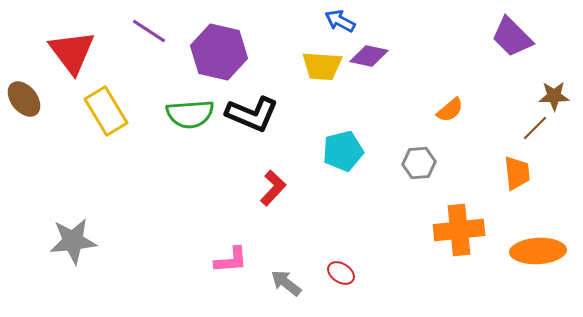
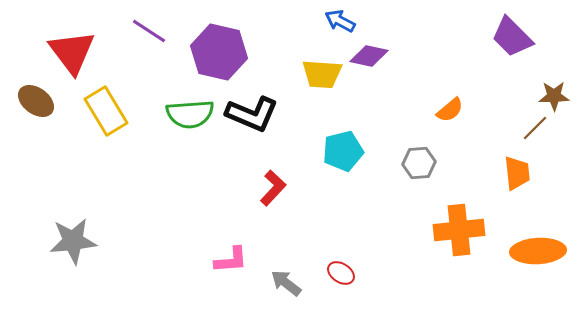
yellow trapezoid: moved 8 px down
brown ellipse: moved 12 px right, 2 px down; rotated 15 degrees counterclockwise
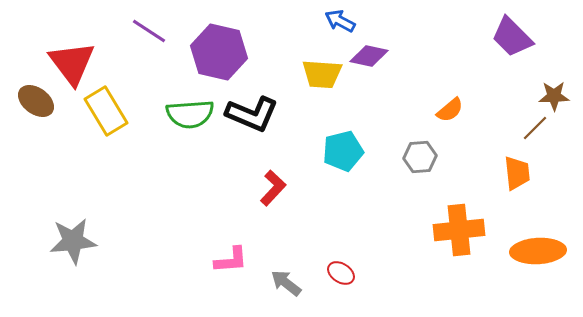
red triangle: moved 11 px down
gray hexagon: moved 1 px right, 6 px up
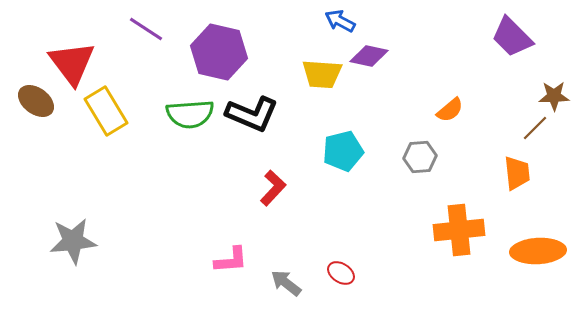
purple line: moved 3 px left, 2 px up
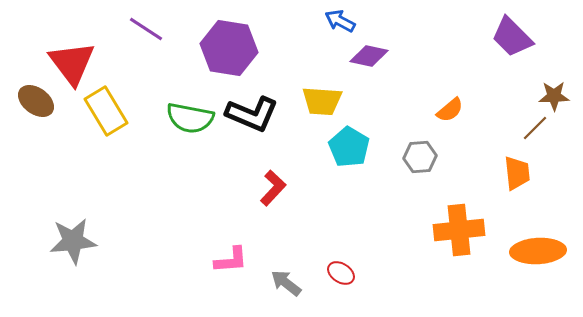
purple hexagon: moved 10 px right, 4 px up; rotated 4 degrees counterclockwise
yellow trapezoid: moved 27 px down
green semicircle: moved 4 px down; rotated 15 degrees clockwise
cyan pentagon: moved 6 px right, 4 px up; rotated 27 degrees counterclockwise
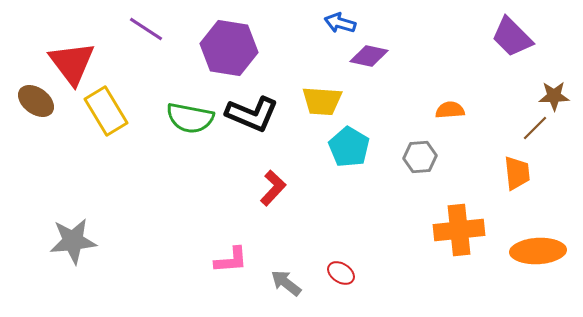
blue arrow: moved 2 px down; rotated 12 degrees counterclockwise
orange semicircle: rotated 144 degrees counterclockwise
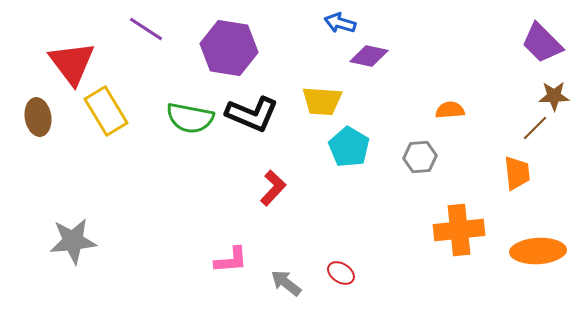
purple trapezoid: moved 30 px right, 6 px down
brown ellipse: moved 2 px right, 16 px down; rotated 45 degrees clockwise
